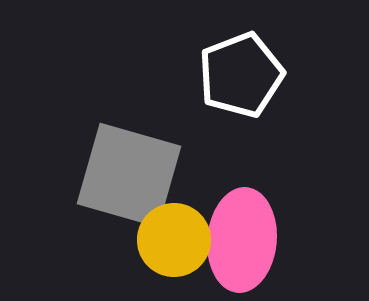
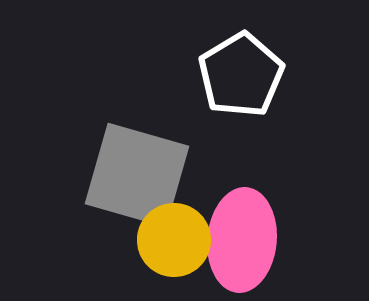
white pentagon: rotated 10 degrees counterclockwise
gray square: moved 8 px right
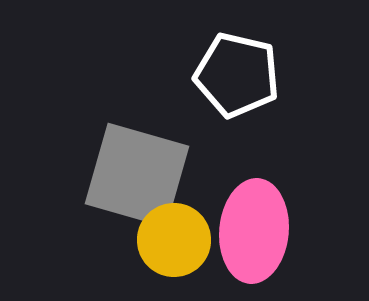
white pentagon: moved 4 px left; rotated 28 degrees counterclockwise
pink ellipse: moved 12 px right, 9 px up
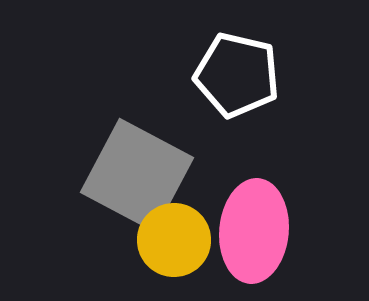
gray square: rotated 12 degrees clockwise
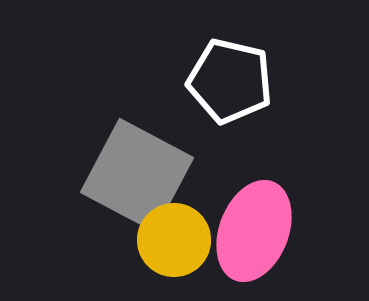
white pentagon: moved 7 px left, 6 px down
pink ellipse: rotated 16 degrees clockwise
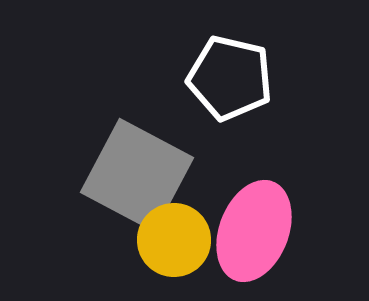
white pentagon: moved 3 px up
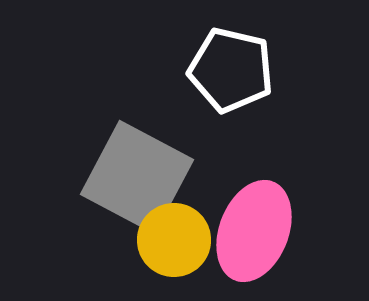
white pentagon: moved 1 px right, 8 px up
gray square: moved 2 px down
